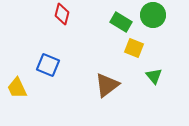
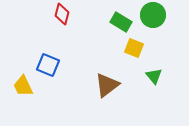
yellow trapezoid: moved 6 px right, 2 px up
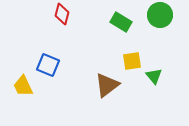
green circle: moved 7 px right
yellow square: moved 2 px left, 13 px down; rotated 30 degrees counterclockwise
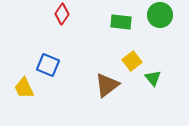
red diamond: rotated 20 degrees clockwise
green rectangle: rotated 25 degrees counterclockwise
yellow square: rotated 30 degrees counterclockwise
green triangle: moved 1 px left, 2 px down
yellow trapezoid: moved 1 px right, 2 px down
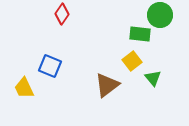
green rectangle: moved 19 px right, 12 px down
blue square: moved 2 px right, 1 px down
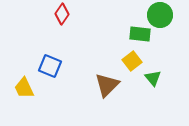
brown triangle: rotated 8 degrees counterclockwise
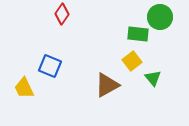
green circle: moved 2 px down
green rectangle: moved 2 px left
brown triangle: rotated 16 degrees clockwise
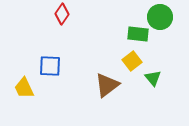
blue square: rotated 20 degrees counterclockwise
brown triangle: rotated 8 degrees counterclockwise
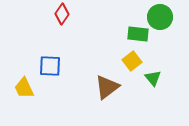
brown triangle: moved 2 px down
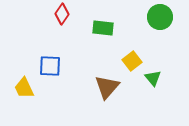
green rectangle: moved 35 px left, 6 px up
brown triangle: rotated 12 degrees counterclockwise
